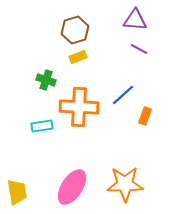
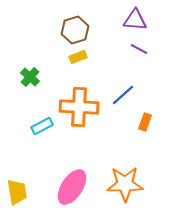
green cross: moved 16 px left, 3 px up; rotated 24 degrees clockwise
orange rectangle: moved 6 px down
cyan rectangle: rotated 20 degrees counterclockwise
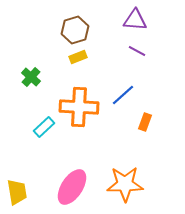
purple line: moved 2 px left, 2 px down
green cross: moved 1 px right
cyan rectangle: moved 2 px right, 1 px down; rotated 15 degrees counterclockwise
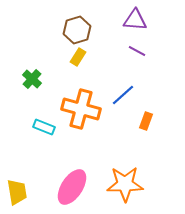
brown hexagon: moved 2 px right
yellow rectangle: rotated 36 degrees counterclockwise
green cross: moved 1 px right, 2 px down
orange cross: moved 2 px right, 2 px down; rotated 12 degrees clockwise
orange rectangle: moved 1 px right, 1 px up
cyan rectangle: rotated 65 degrees clockwise
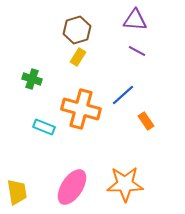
green cross: rotated 24 degrees counterclockwise
orange rectangle: rotated 54 degrees counterclockwise
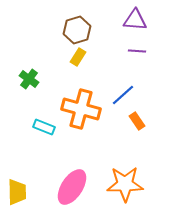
purple line: rotated 24 degrees counterclockwise
green cross: moved 3 px left; rotated 18 degrees clockwise
orange rectangle: moved 9 px left
yellow trapezoid: rotated 8 degrees clockwise
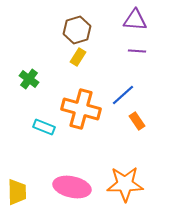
pink ellipse: rotated 69 degrees clockwise
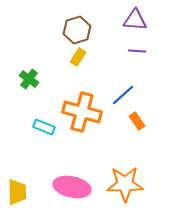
orange cross: moved 1 px right, 3 px down
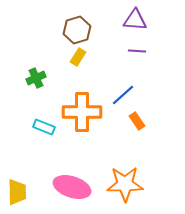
green cross: moved 7 px right, 1 px up; rotated 30 degrees clockwise
orange cross: rotated 15 degrees counterclockwise
pink ellipse: rotated 6 degrees clockwise
